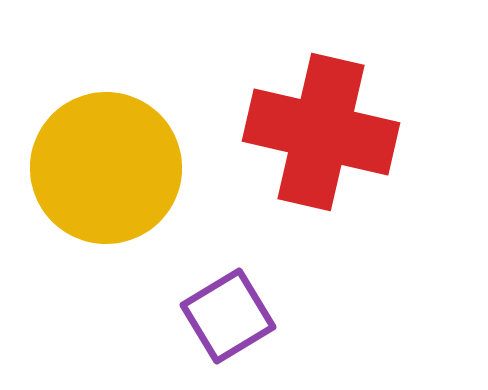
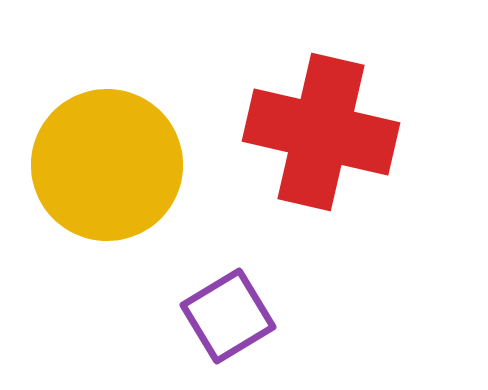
yellow circle: moved 1 px right, 3 px up
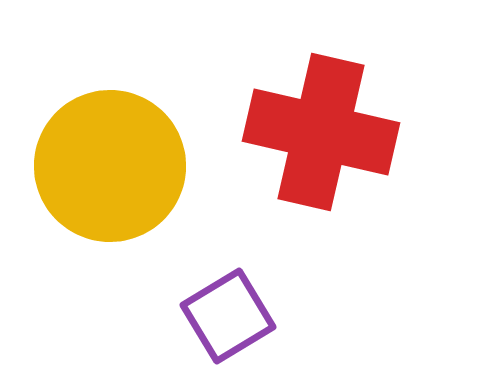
yellow circle: moved 3 px right, 1 px down
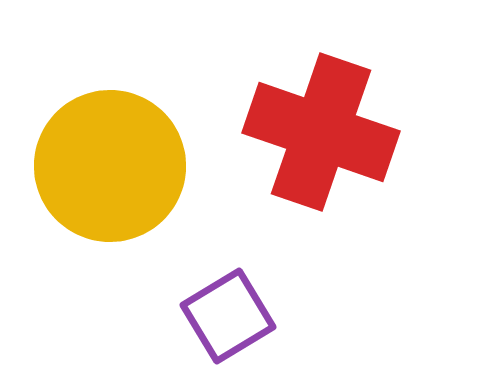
red cross: rotated 6 degrees clockwise
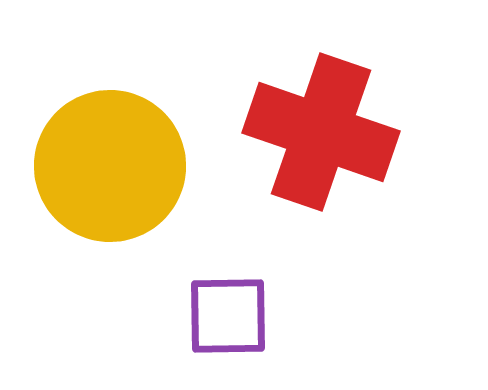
purple square: rotated 30 degrees clockwise
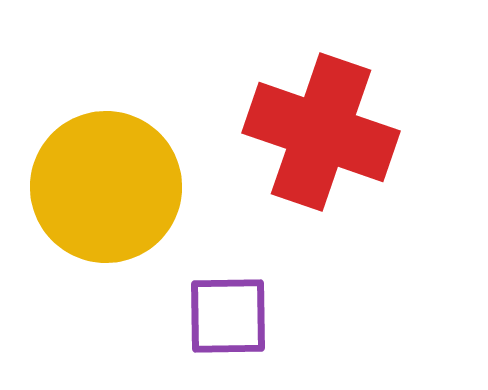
yellow circle: moved 4 px left, 21 px down
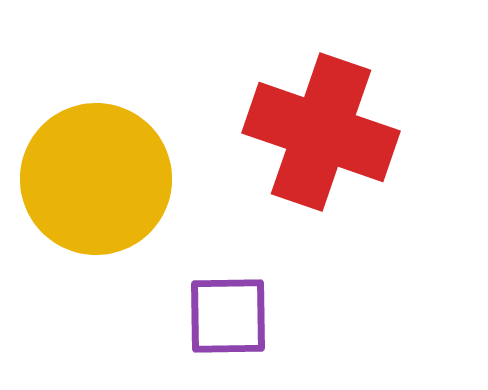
yellow circle: moved 10 px left, 8 px up
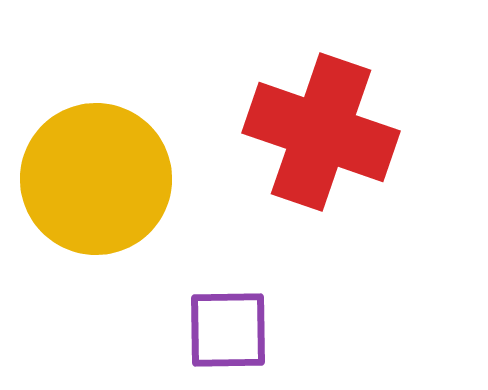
purple square: moved 14 px down
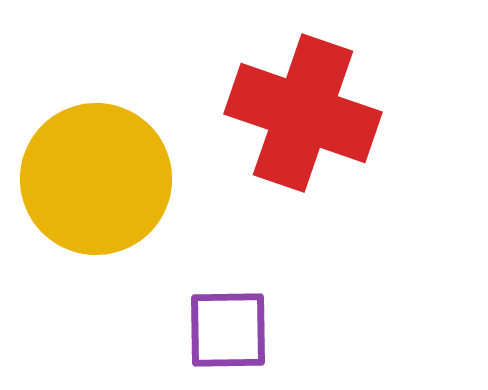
red cross: moved 18 px left, 19 px up
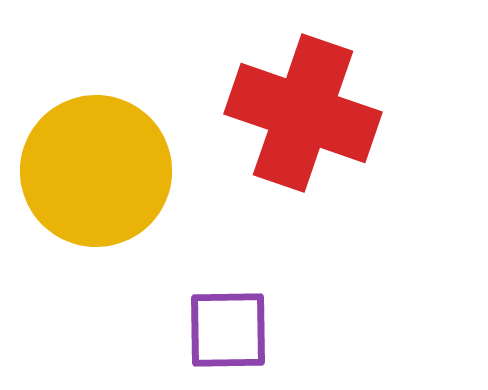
yellow circle: moved 8 px up
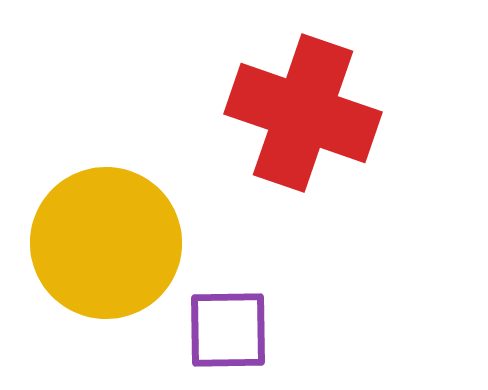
yellow circle: moved 10 px right, 72 px down
